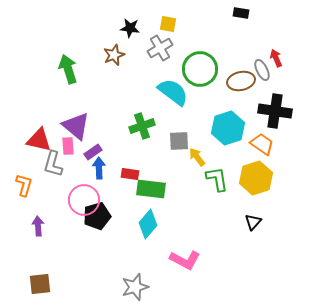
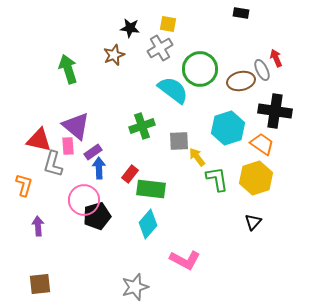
cyan semicircle: moved 2 px up
red rectangle: rotated 60 degrees counterclockwise
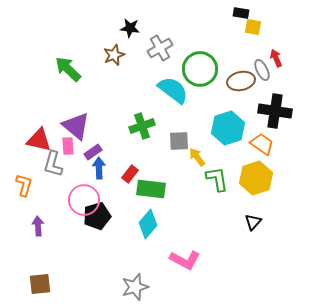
yellow square: moved 85 px right, 3 px down
green arrow: rotated 28 degrees counterclockwise
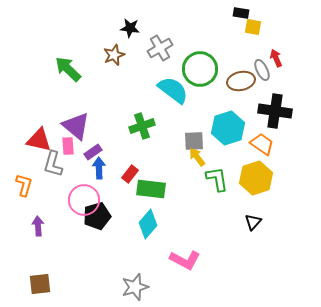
gray square: moved 15 px right
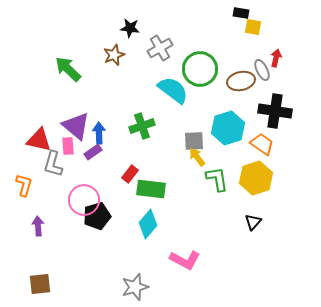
red arrow: rotated 36 degrees clockwise
blue arrow: moved 35 px up
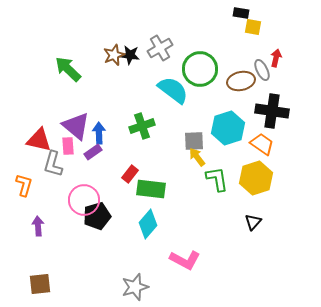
black star: moved 27 px down
black cross: moved 3 px left
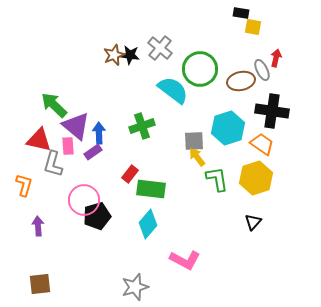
gray cross: rotated 20 degrees counterclockwise
green arrow: moved 14 px left, 36 px down
